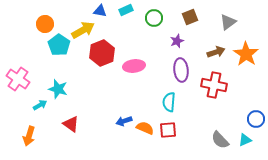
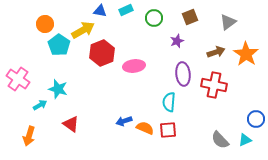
purple ellipse: moved 2 px right, 4 px down
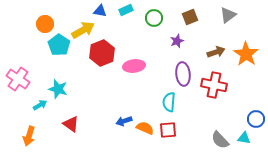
gray triangle: moved 7 px up
cyan triangle: moved 1 px left, 2 px up; rotated 32 degrees clockwise
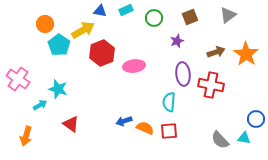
red cross: moved 3 px left
red square: moved 1 px right, 1 px down
orange arrow: moved 3 px left
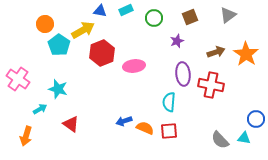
cyan arrow: moved 4 px down
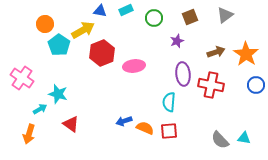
gray triangle: moved 3 px left
pink cross: moved 4 px right, 1 px up
cyan star: moved 5 px down
blue circle: moved 34 px up
orange arrow: moved 3 px right, 2 px up
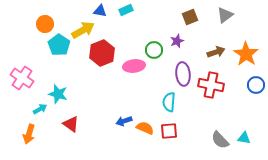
green circle: moved 32 px down
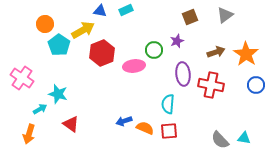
cyan semicircle: moved 1 px left, 2 px down
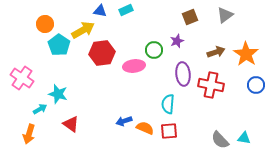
red hexagon: rotated 15 degrees clockwise
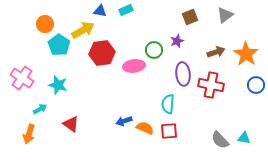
cyan star: moved 9 px up
